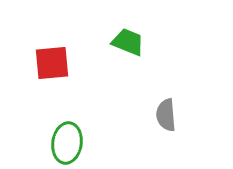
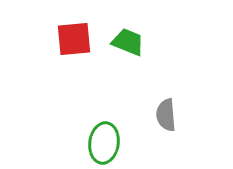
red square: moved 22 px right, 24 px up
green ellipse: moved 37 px right
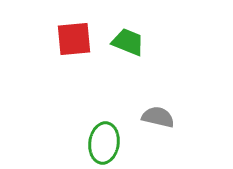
gray semicircle: moved 8 px left, 2 px down; rotated 108 degrees clockwise
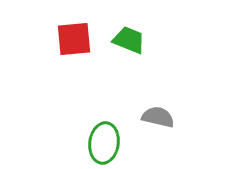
green trapezoid: moved 1 px right, 2 px up
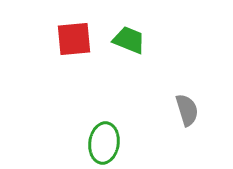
gray semicircle: moved 29 px right, 7 px up; rotated 60 degrees clockwise
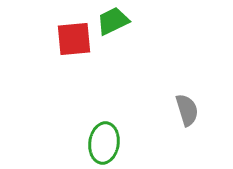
green trapezoid: moved 16 px left, 19 px up; rotated 48 degrees counterclockwise
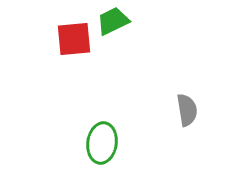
gray semicircle: rotated 8 degrees clockwise
green ellipse: moved 2 px left
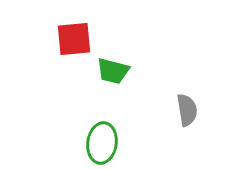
green trapezoid: moved 50 px down; rotated 140 degrees counterclockwise
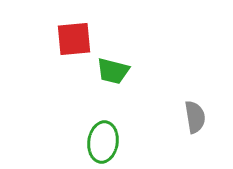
gray semicircle: moved 8 px right, 7 px down
green ellipse: moved 1 px right, 1 px up
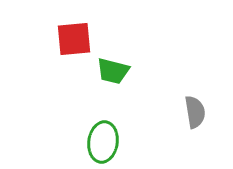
gray semicircle: moved 5 px up
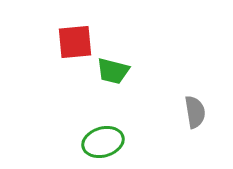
red square: moved 1 px right, 3 px down
green ellipse: rotated 66 degrees clockwise
